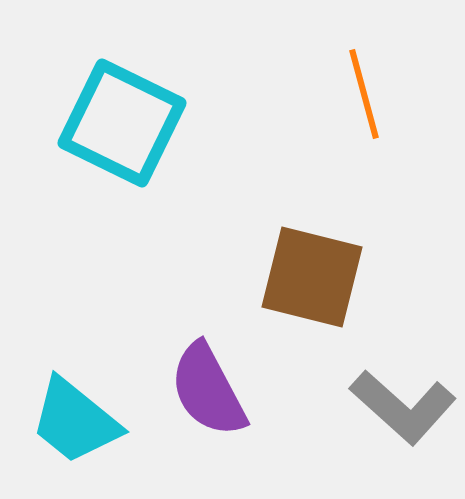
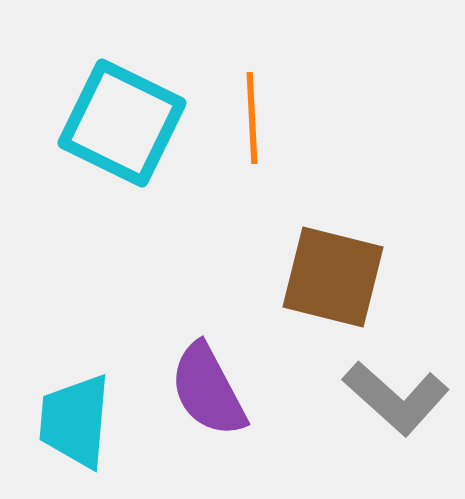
orange line: moved 112 px left, 24 px down; rotated 12 degrees clockwise
brown square: moved 21 px right
gray L-shape: moved 7 px left, 9 px up
cyan trapezoid: rotated 56 degrees clockwise
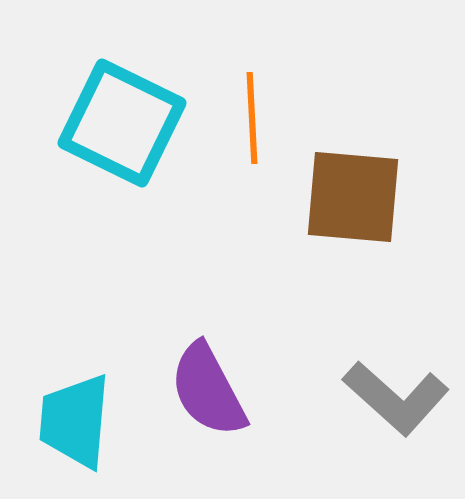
brown square: moved 20 px right, 80 px up; rotated 9 degrees counterclockwise
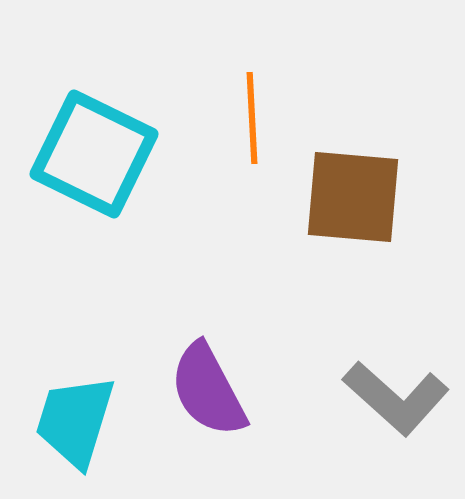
cyan square: moved 28 px left, 31 px down
cyan trapezoid: rotated 12 degrees clockwise
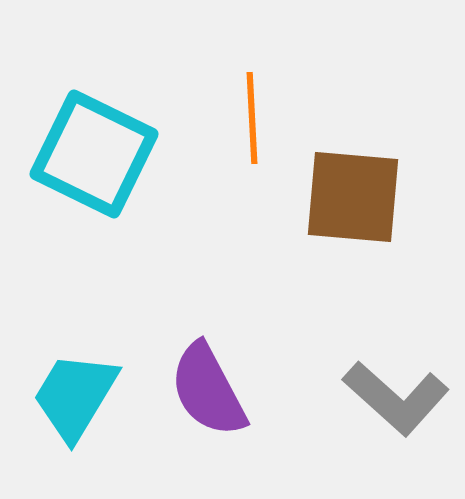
cyan trapezoid: moved 25 px up; rotated 14 degrees clockwise
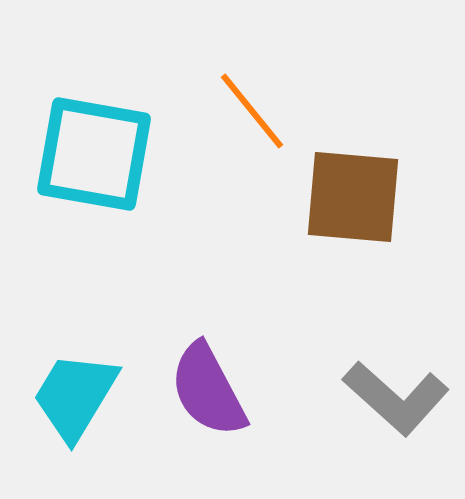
orange line: moved 7 px up; rotated 36 degrees counterclockwise
cyan square: rotated 16 degrees counterclockwise
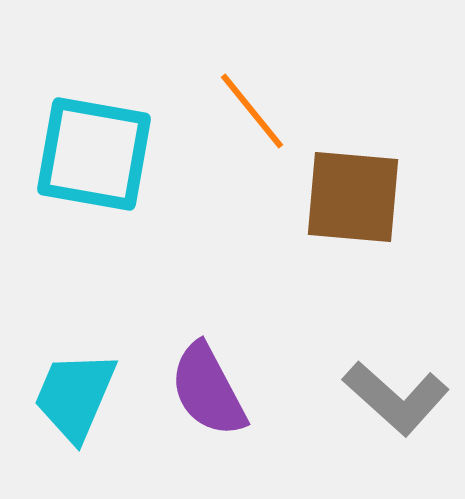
cyan trapezoid: rotated 8 degrees counterclockwise
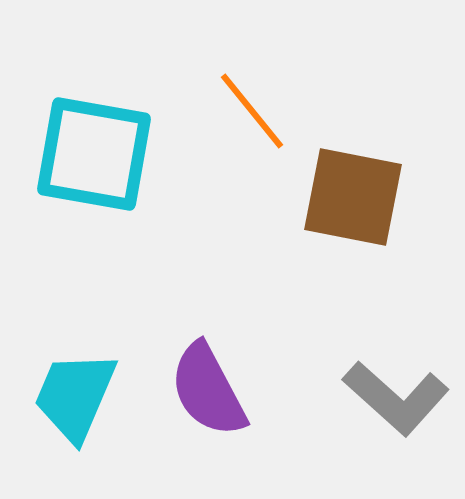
brown square: rotated 6 degrees clockwise
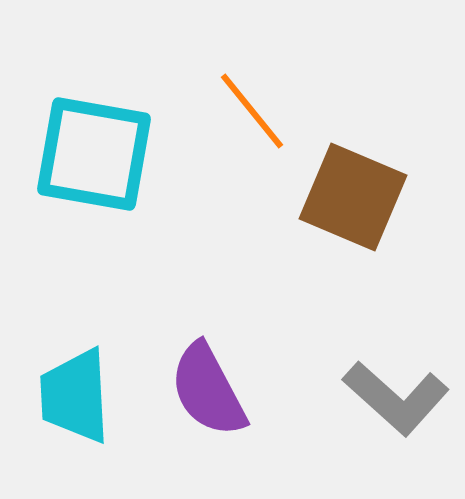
brown square: rotated 12 degrees clockwise
cyan trapezoid: rotated 26 degrees counterclockwise
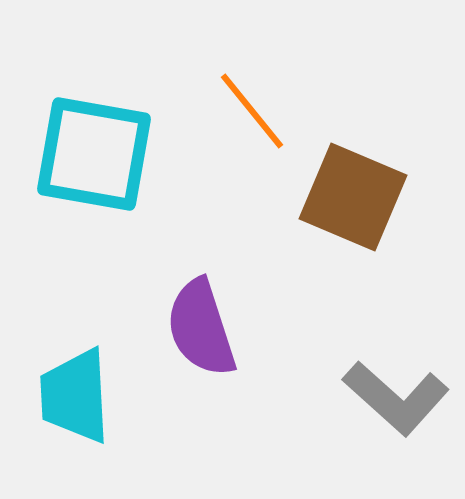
purple semicircle: moved 7 px left, 62 px up; rotated 10 degrees clockwise
